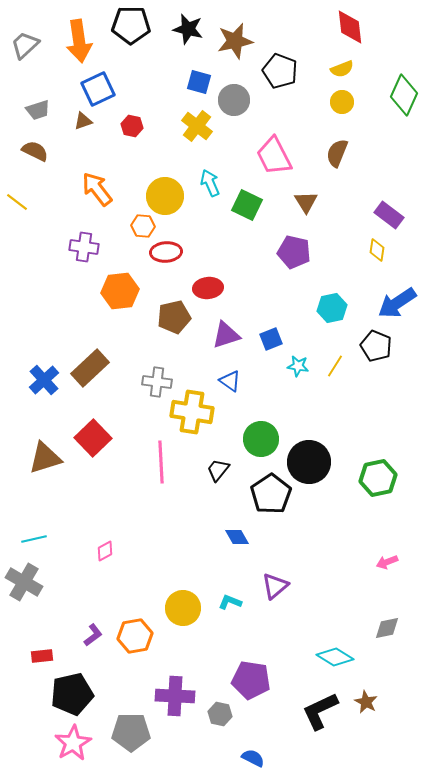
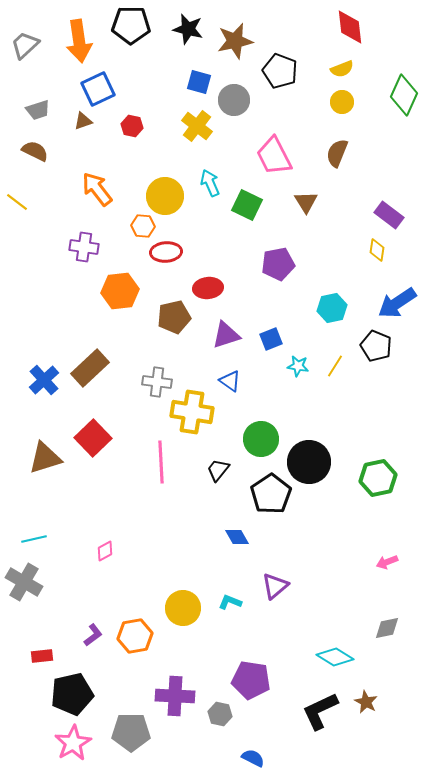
purple pentagon at (294, 252): moved 16 px left, 12 px down; rotated 24 degrees counterclockwise
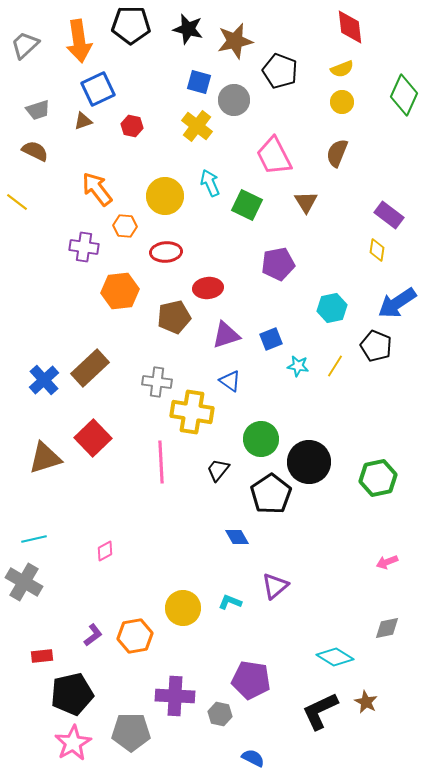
orange hexagon at (143, 226): moved 18 px left
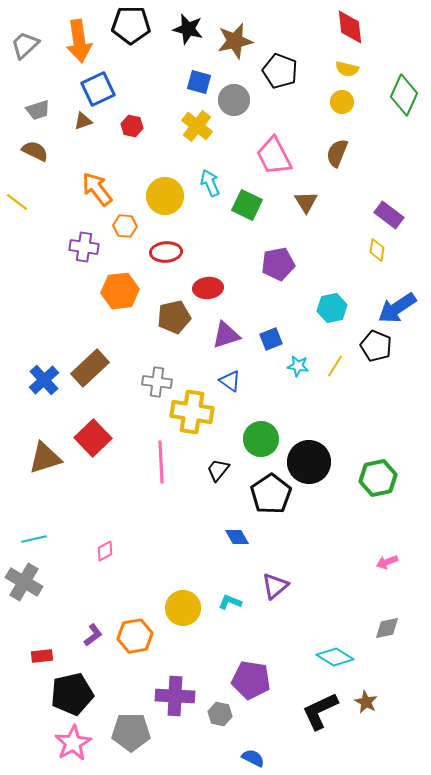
yellow semicircle at (342, 69): moved 5 px right; rotated 35 degrees clockwise
blue arrow at (397, 303): moved 5 px down
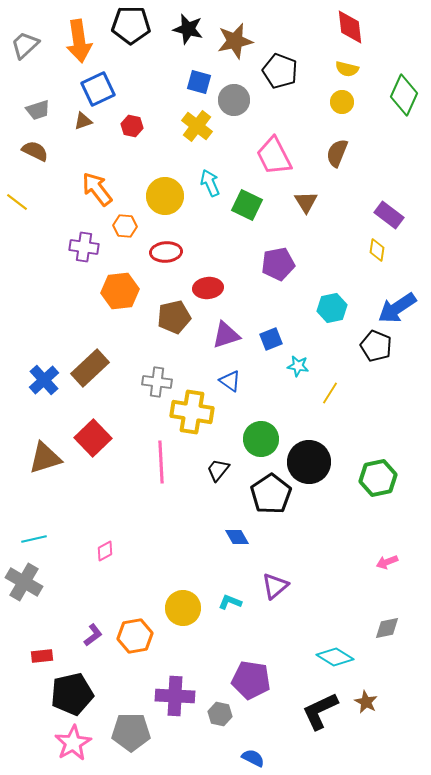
yellow line at (335, 366): moved 5 px left, 27 px down
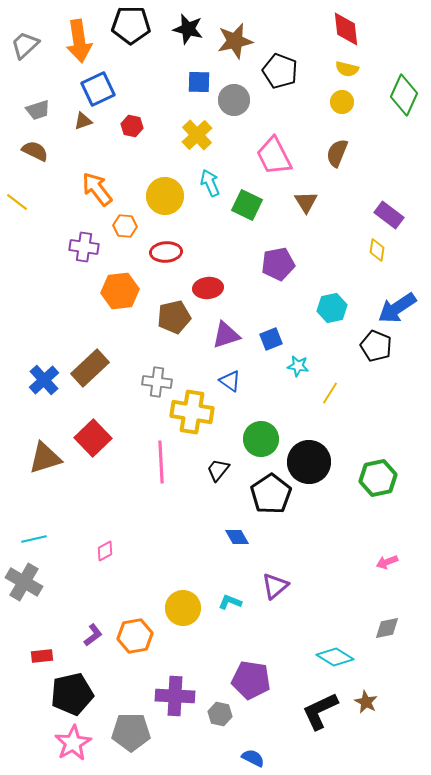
red diamond at (350, 27): moved 4 px left, 2 px down
blue square at (199, 82): rotated 15 degrees counterclockwise
yellow cross at (197, 126): moved 9 px down; rotated 8 degrees clockwise
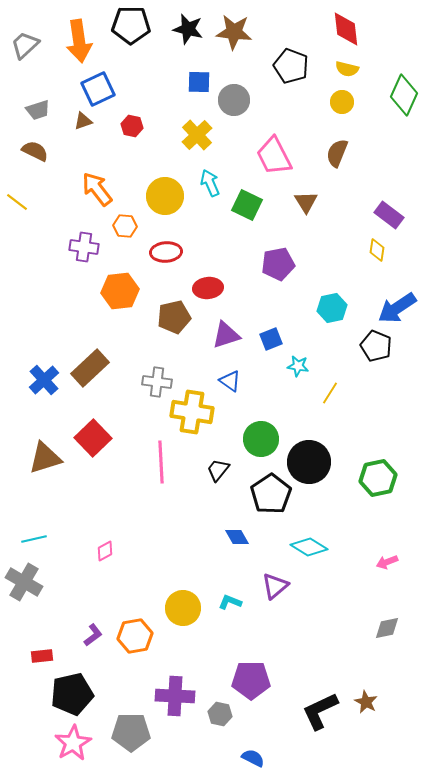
brown star at (235, 41): moved 1 px left, 9 px up; rotated 18 degrees clockwise
black pentagon at (280, 71): moved 11 px right, 5 px up
cyan diamond at (335, 657): moved 26 px left, 110 px up
purple pentagon at (251, 680): rotated 9 degrees counterclockwise
